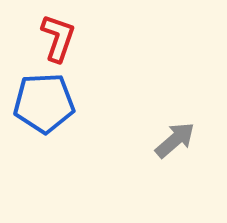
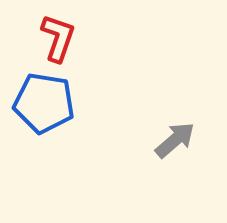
blue pentagon: rotated 12 degrees clockwise
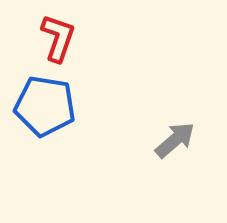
blue pentagon: moved 1 px right, 3 px down
